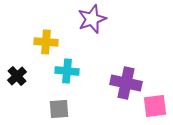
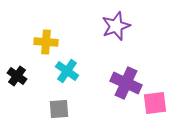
purple star: moved 24 px right, 7 px down
cyan cross: rotated 30 degrees clockwise
black cross: rotated 12 degrees counterclockwise
purple cross: rotated 12 degrees clockwise
pink square: moved 3 px up
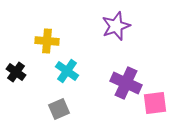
yellow cross: moved 1 px right, 1 px up
black cross: moved 1 px left, 4 px up
gray square: rotated 20 degrees counterclockwise
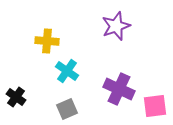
black cross: moved 25 px down
purple cross: moved 7 px left, 6 px down
pink square: moved 3 px down
gray square: moved 8 px right
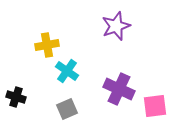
yellow cross: moved 4 px down; rotated 15 degrees counterclockwise
black cross: rotated 18 degrees counterclockwise
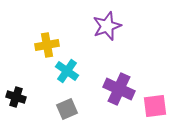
purple star: moved 9 px left
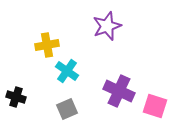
purple cross: moved 2 px down
pink square: rotated 25 degrees clockwise
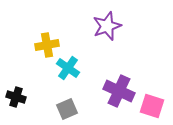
cyan cross: moved 1 px right, 3 px up
pink square: moved 3 px left
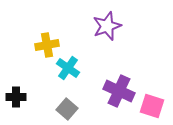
black cross: rotated 18 degrees counterclockwise
gray square: rotated 25 degrees counterclockwise
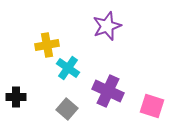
purple cross: moved 11 px left
